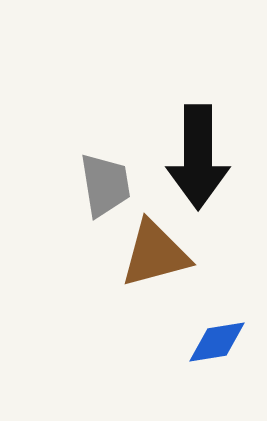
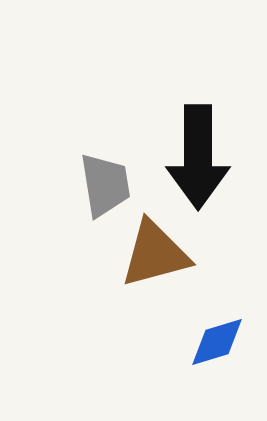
blue diamond: rotated 8 degrees counterclockwise
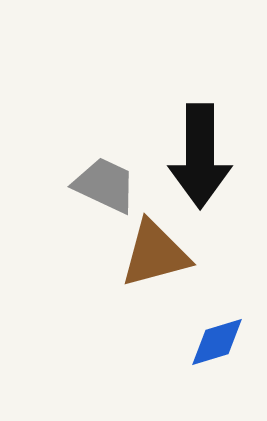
black arrow: moved 2 px right, 1 px up
gray trapezoid: rotated 56 degrees counterclockwise
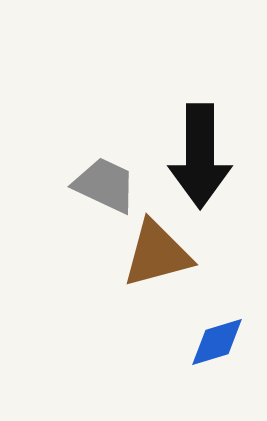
brown triangle: moved 2 px right
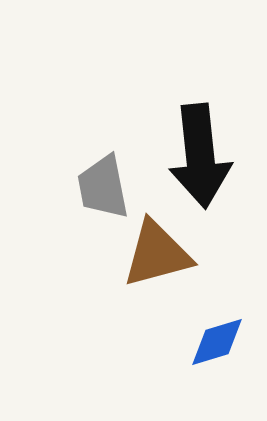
black arrow: rotated 6 degrees counterclockwise
gray trapezoid: moved 2 px left, 2 px down; rotated 126 degrees counterclockwise
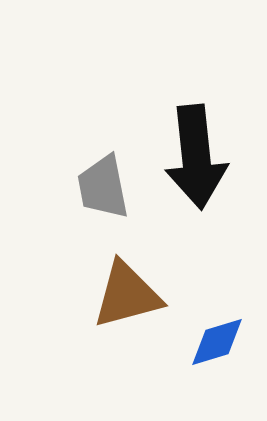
black arrow: moved 4 px left, 1 px down
brown triangle: moved 30 px left, 41 px down
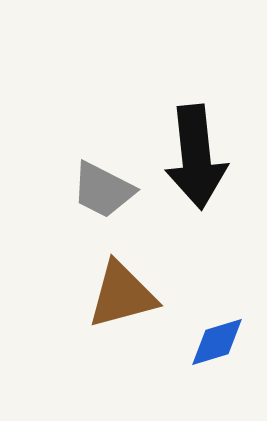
gray trapezoid: moved 3 px down; rotated 52 degrees counterclockwise
brown triangle: moved 5 px left
